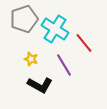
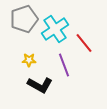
cyan cross: rotated 24 degrees clockwise
yellow star: moved 2 px left, 1 px down; rotated 16 degrees counterclockwise
purple line: rotated 10 degrees clockwise
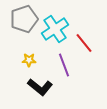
black L-shape: moved 2 px down; rotated 10 degrees clockwise
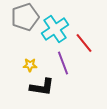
gray pentagon: moved 1 px right, 2 px up
yellow star: moved 1 px right, 5 px down
purple line: moved 1 px left, 2 px up
black L-shape: moved 2 px right; rotated 30 degrees counterclockwise
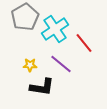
gray pentagon: rotated 12 degrees counterclockwise
purple line: moved 2 px left, 1 px down; rotated 30 degrees counterclockwise
